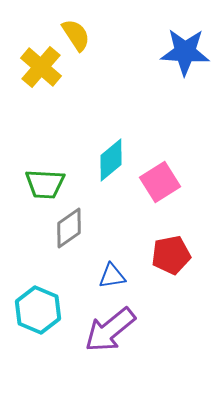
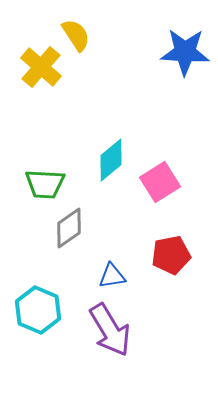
purple arrow: rotated 82 degrees counterclockwise
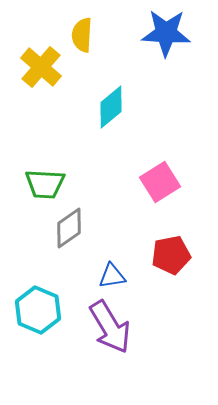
yellow semicircle: moved 6 px right; rotated 144 degrees counterclockwise
blue star: moved 19 px left, 19 px up
cyan diamond: moved 53 px up
purple arrow: moved 3 px up
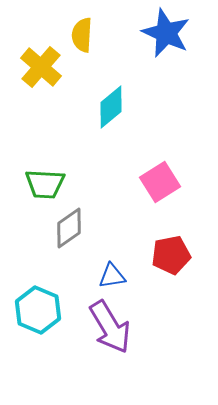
blue star: rotated 21 degrees clockwise
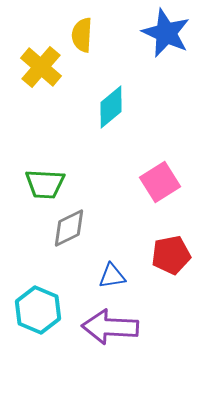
gray diamond: rotated 9 degrees clockwise
purple arrow: rotated 124 degrees clockwise
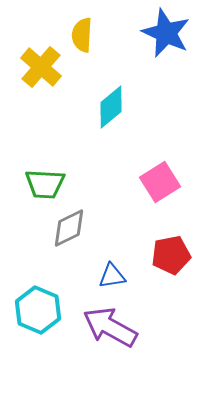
purple arrow: rotated 26 degrees clockwise
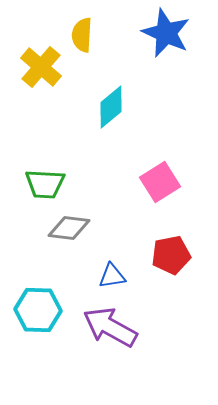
gray diamond: rotated 33 degrees clockwise
cyan hexagon: rotated 21 degrees counterclockwise
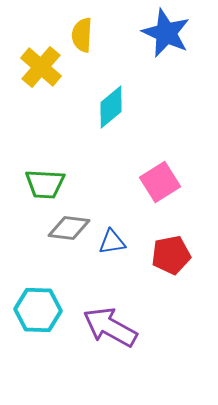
blue triangle: moved 34 px up
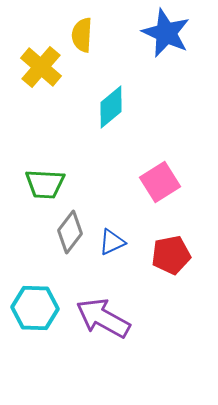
gray diamond: moved 1 px right, 4 px down; rotated 60 degrees counterclockwise
blue triangle: rotated 16 degrees counterclockwise
cyan hexagon: moved 3 px left, 2 px up
purple arrow: moved 7 px left, 9 px up
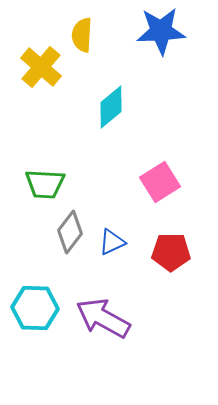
blue star: moved 5 px left, 2 px up; rotated 27 degrees counterclockwise
red pentagon: moved 3 px up; rotated 12 degrees clockwise
